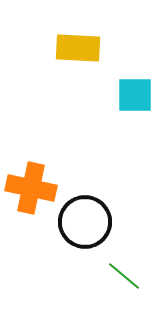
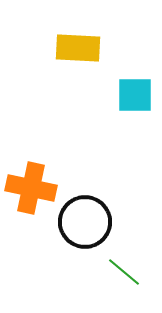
green line: moved 4 px up
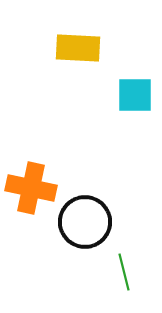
green line: rotated 36 degrees clockwise
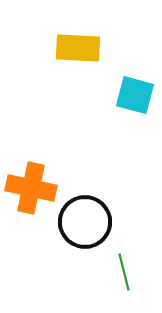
cyan square: rotated 15 degrees clockwise
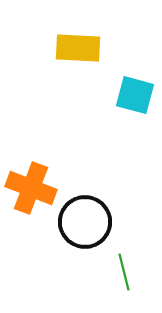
orange cross: rotated 9 degrees clockwise
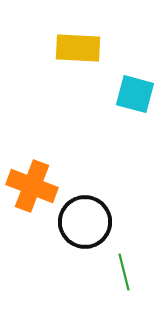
cyan square: moved 1 px up
orange cross: moved 1 px right, 2 px up
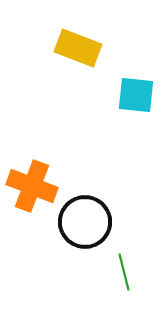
yellow rectangle: rotated 18 degrees clockwise
cyan square: moved 1 px right, 1 px down; rotated 9 degrees counterclockwise
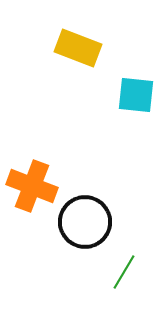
green line: rotated 45 degrees clockwise
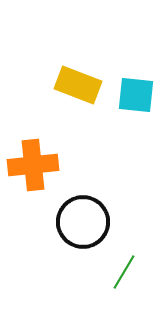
yellow rectangle: moved 37 px down
orange cross: moved 1 px right, 21 px up; rotated 27 degrees counterclockwise
black circle: moved 2 px left
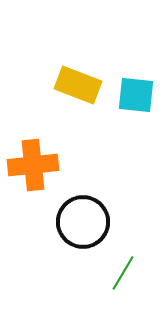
green line: moved 1 px left, 1 px down
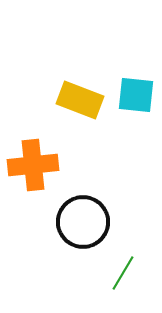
yellow rectangle: moved 2 px right, 15 px down
